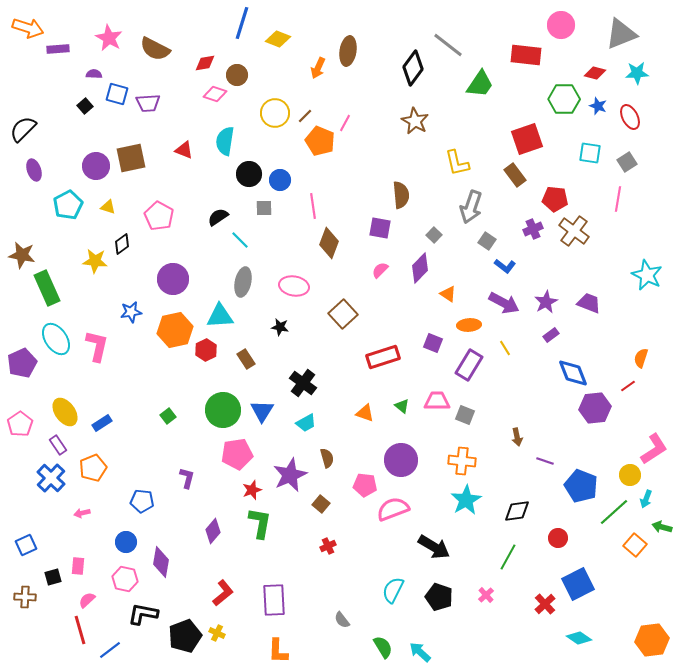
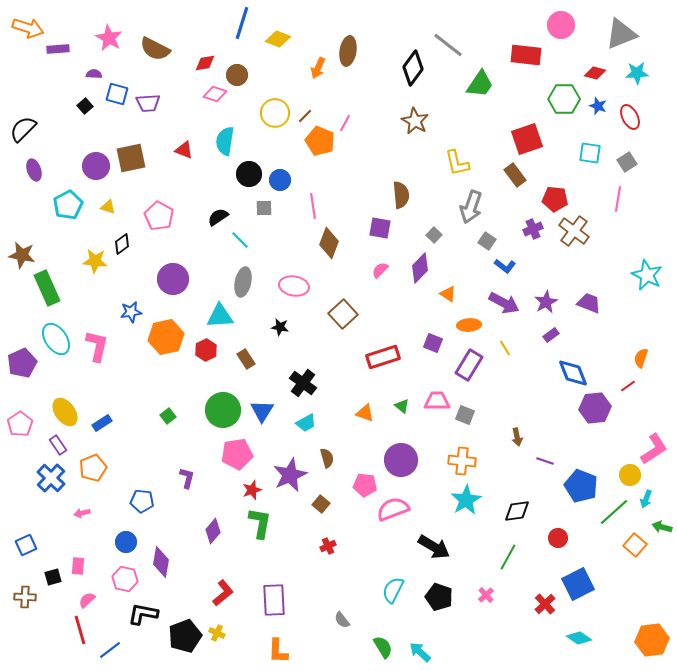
orange hexagon at (175, 330): moved 9 px left, 7 px down
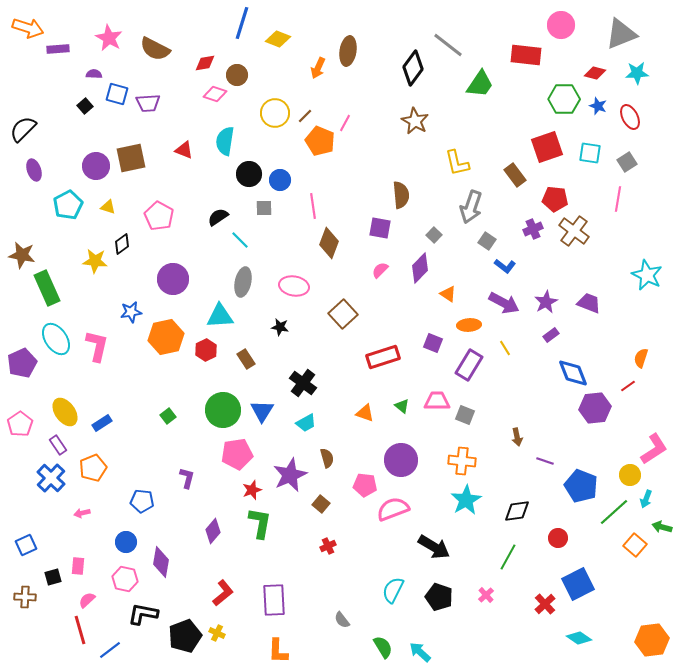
red square at (527, 139): moved 20 px right, 8 px down
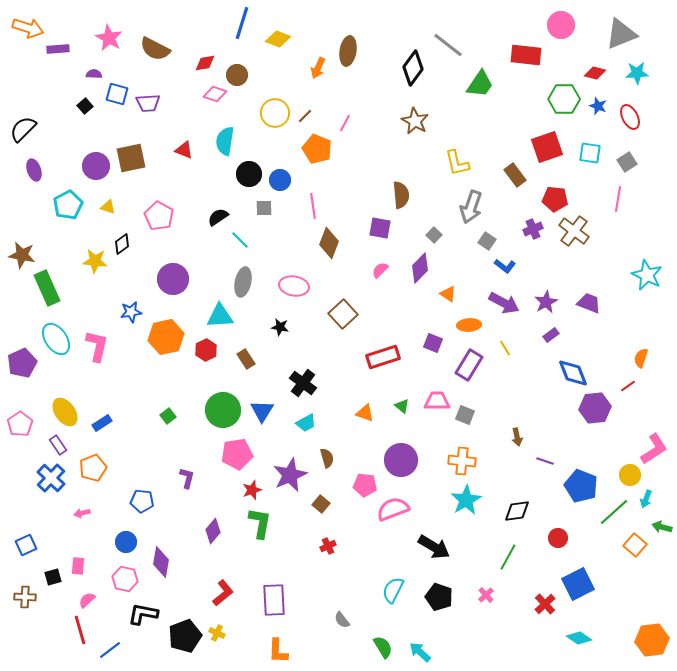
orange pentagon at (320, 141): moved 3 px left, 8 px down
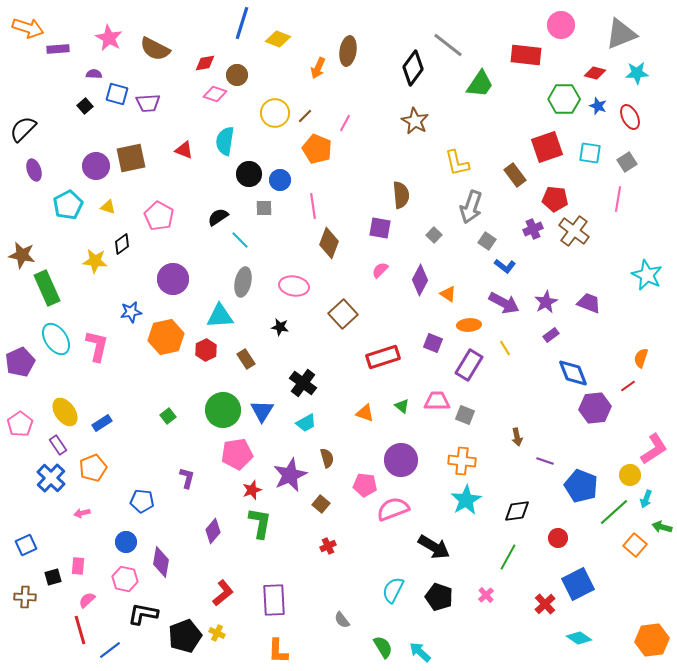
purple diamond at (420, 268): moved 12 px down; rotated 16 degrees counterclockwise
purple pentagon at (22, 363): moved 2 px left, 1 px up
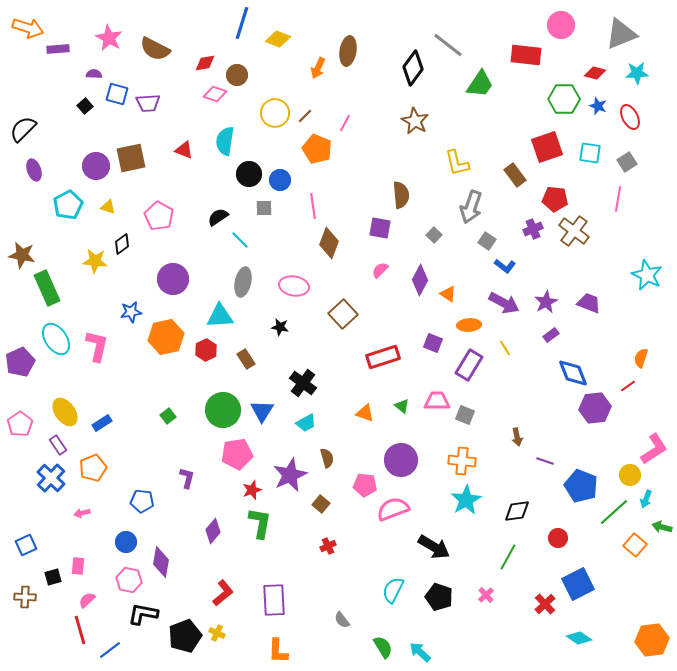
pink hexagon at (125, 579): moved 4 px right, 1 px down
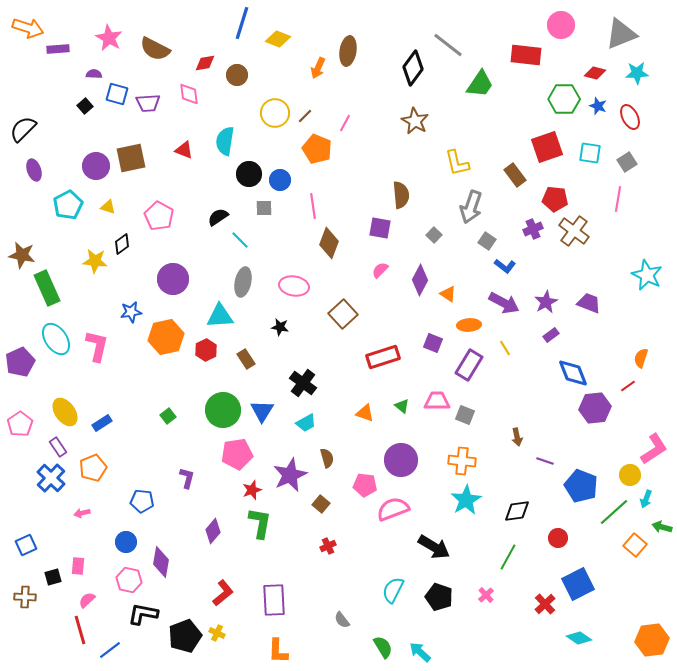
pink diamond at (215, 94): moved 26 px left; rotated 65 degrees clockwise
purple rectangle at (58, 445): moved 2 px down
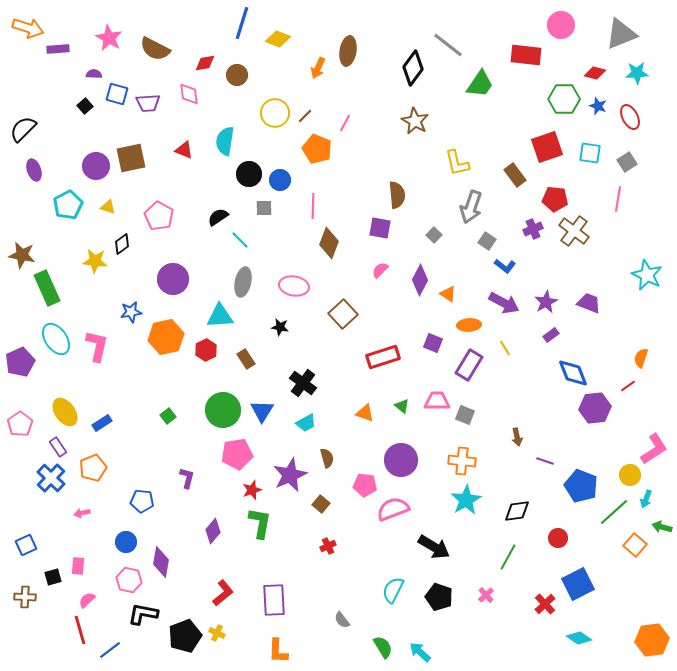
brown semicircle at (401, 195): moved 4 px left
pink line at (313, 206): rotated 10 degrees clockwise
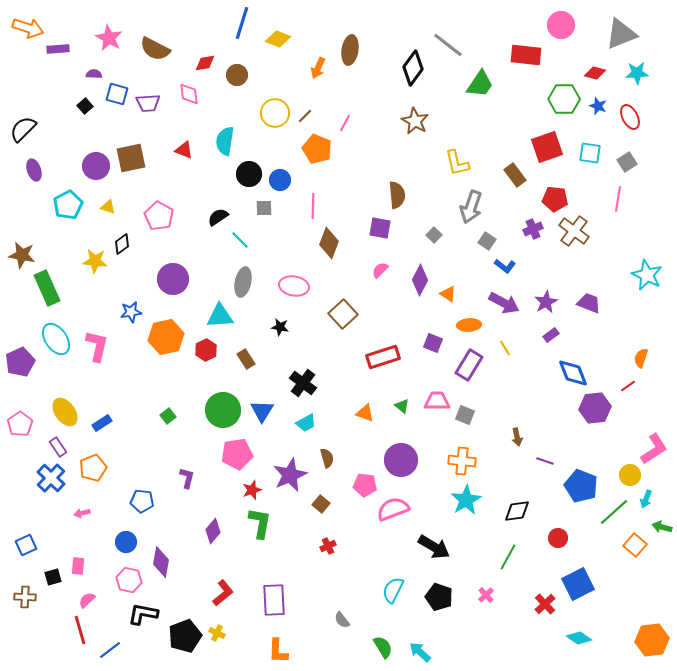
brown ellipse at (348, 51): moved 2 px right, 1 px up
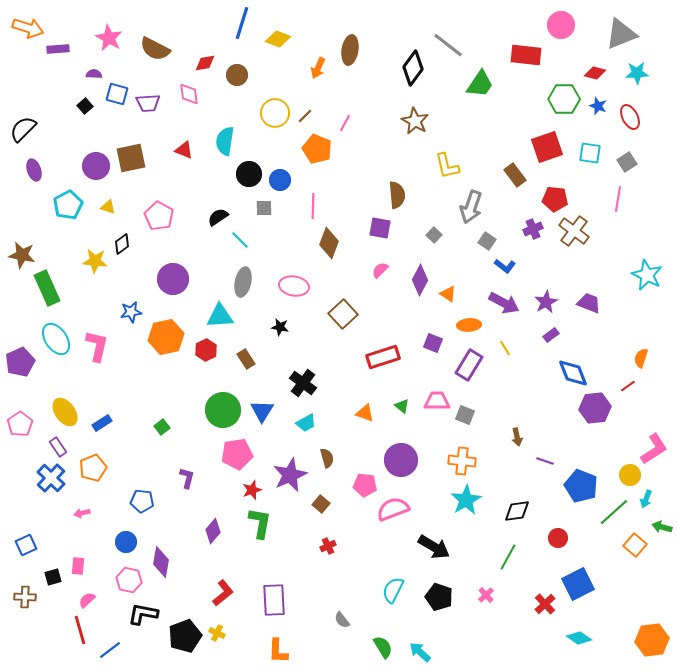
yellow L-shape at (457, 163): moved 10 px left, 3 px down
green square at (168, 416): moved 6 px left, 11 px down
